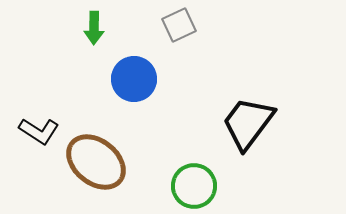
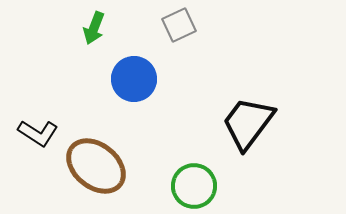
green arrow: rotated 20 degrees clockwise
black L-shape: moved 1 px left, 2 px down
brown ellipse: moved 4 px down
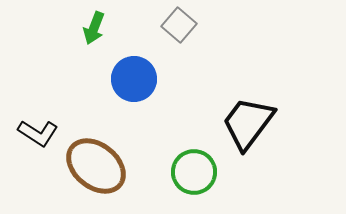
gray square: rotated 24 degrees counterclockwise
green circle: moved 14 px up
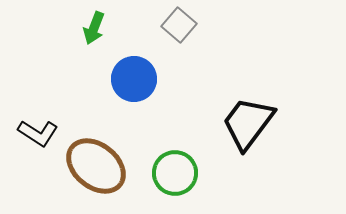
green circle: moved 19 px left, 1 px down
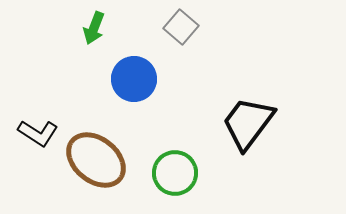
gray square: moved 2 px right, 2 px down
brown ellipse: moved 6 px up
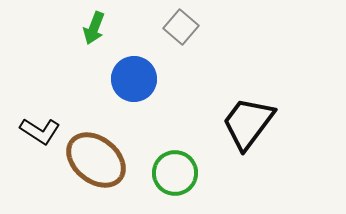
black L-shape: moved 2 px right, 2 px up
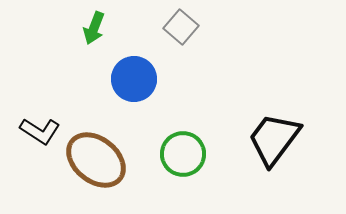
black trapezoid: moved 26 px right, 16 px down
green circle: moved 8 px right, 19 px up
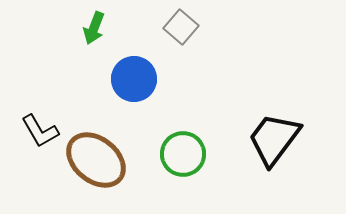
black L-shape: rotated 27 degrees clockwise
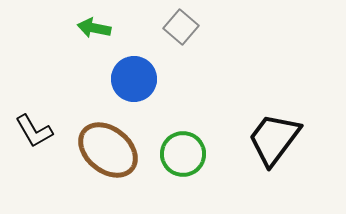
green arrow: rotated 80 degrees clockwise
black L-shape: moved 6 px left
brown ellipse: moved 12 px right, 10 px up
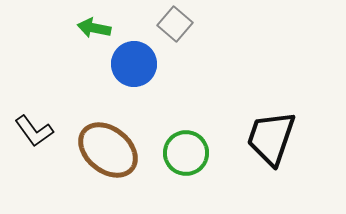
gray square: moved 6 px left, 3 px up
blue circle: moved 15 px up
black L-shape: rotated 6 degrees counterclockwise
black trapezoid: moved 3 px left, 1 px up; rotated 18 degrees counterclockwise
green circle: moved 3 px right, 1 px up
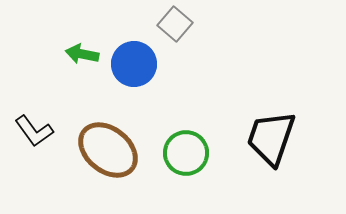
green arrow: moved 12 px left, 26 px down
